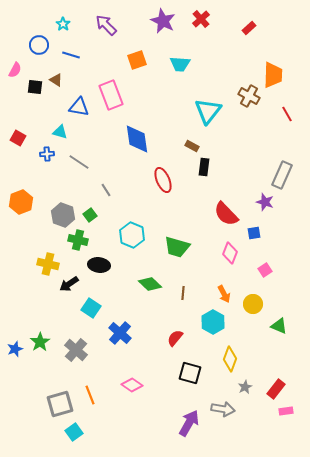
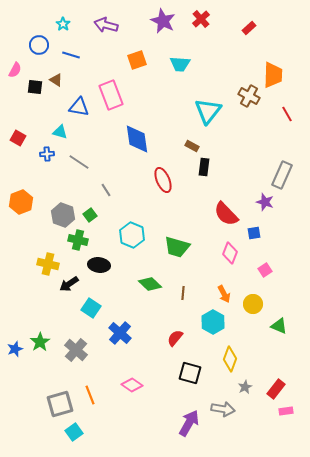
purple arrow at (106, 25): rotated 30 degrees counterclockwise
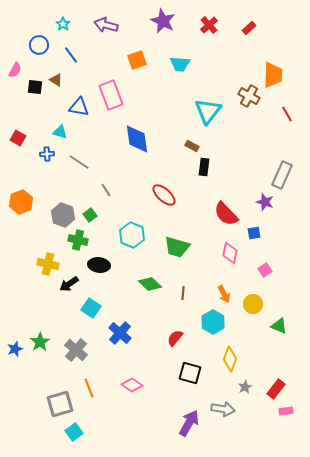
red cross at (201, 19): moved 8 px right, 6 px down
blue line at (71, 55): rotated 36 degrees clockwise
red ellipse at (163, 180): moved 1 px right, 15 px down; rotated 25 degrees counterclockwise
pink diamond at (230, 253): rotated 10 degrees counterclockwise
orange line at (90, 395): moved 1 px left, 7 px up
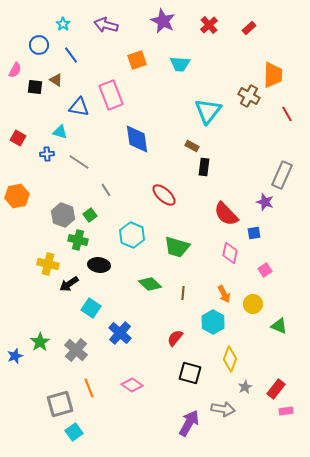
orange hexagon at (21, 202): moved 4 px left, 6 px up; rotated 10 degrees clockwise
blue star at (15, 349): moved 7 px down
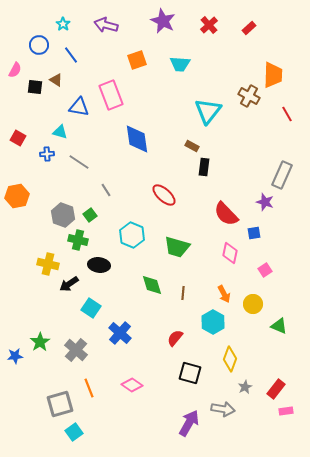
green diamond at (150, 284): moved 2 px right, 1 px down; rotated 30 degrees clockwise
blue star at (15, 356): rotated 14 degrees clockwise
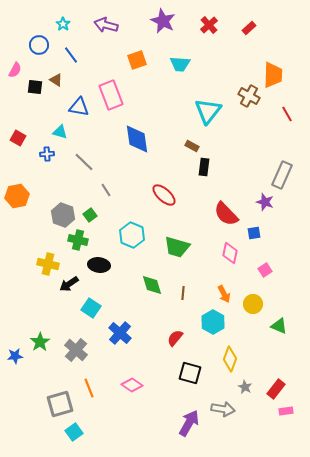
gray line at (79, 162): moved 5 px right; rotated 10 degrees clockwise
gray star at (245, 387): rotated 16 degrees counterclockwise
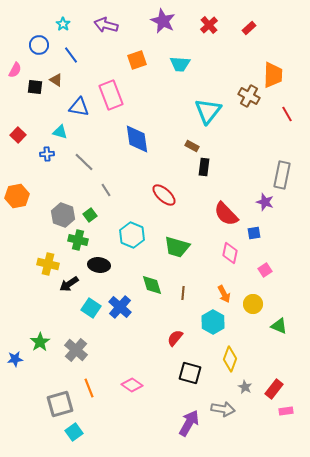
red square at (18, 138): moved 3 px up; rotated 14 degrees clockwise
gray rectangle at (282, 175): rotated 12 degrees counterclockwise
blue cross at (120, 333): moved 26 px up
blue star at (15, 356): moved 3 px down
red rectangle at (276, 389): moved 2 px left
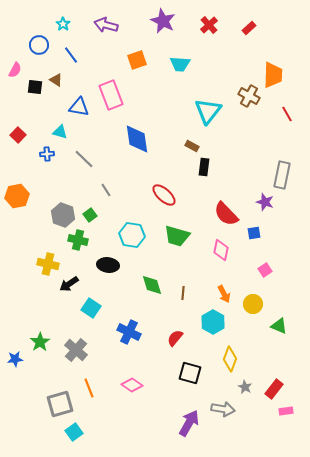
gray line at (84, 162): moved 3 px up
cyan hexagon at (132, 235): rotated 15 degrees counterclockwise
green trapezoid at (177, 247): moved 11 px up
pink diamond at (230, 253): moved 9 px left, 3 px up
black ellipse at (99, 265): moved 9 px right
blue cross at (120, 307): moved 9 px right, 25 px down; rotated 15 degrees counterclockwise
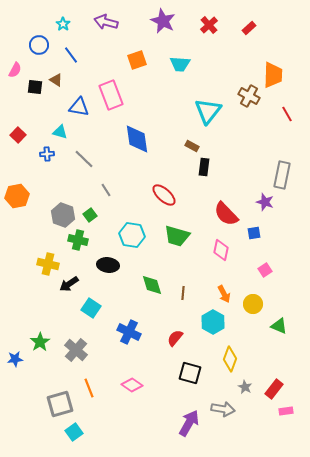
purple arrow at (106, 25): moved 3 px up
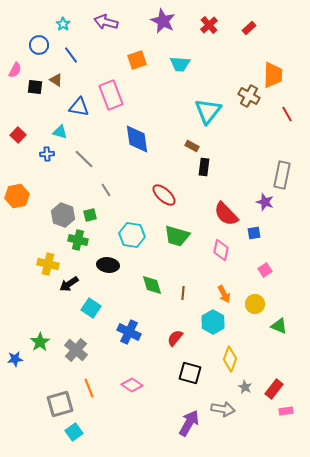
green square at (90, 215): rotated 24 degrees clockwise
yellow circle at (253, 304): moved 2 px right
